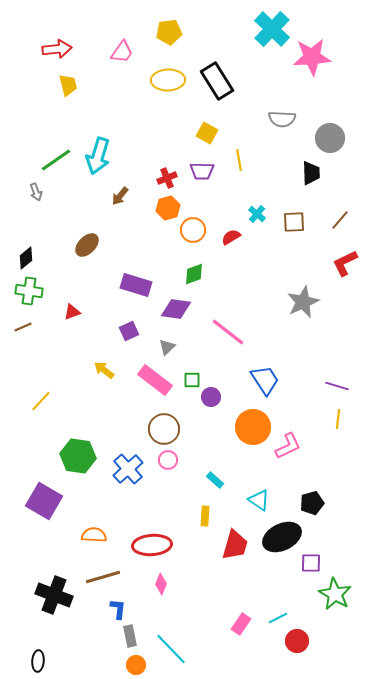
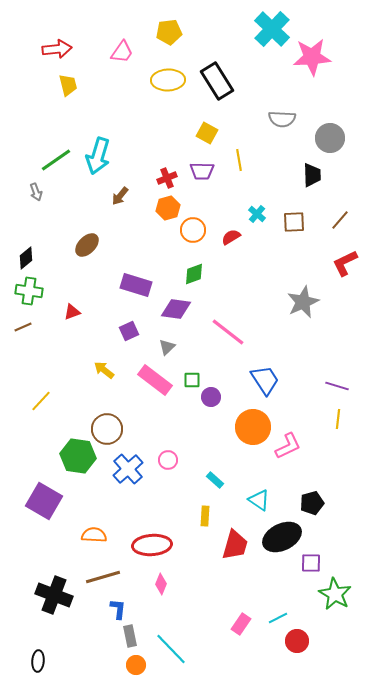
black trapezoid at (311, 173): moved 1 px right, 2 px down
brown circle at (164, 429): moved 57 px left
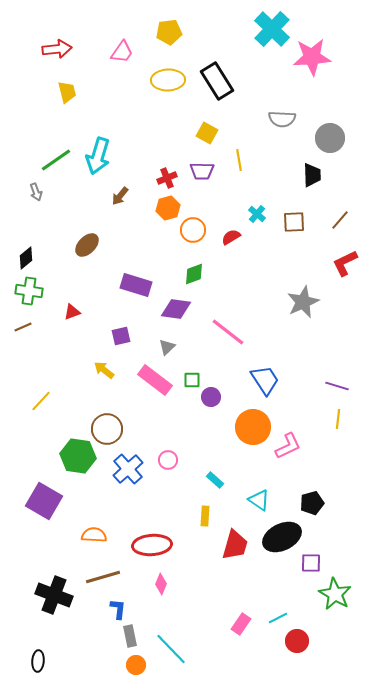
yellow trapezoid at (68, 85): moved 1 px left, 7 px down
purple square at (129, 331): moved 8 px left, 5 px down; rotated 12 degrees clockwise
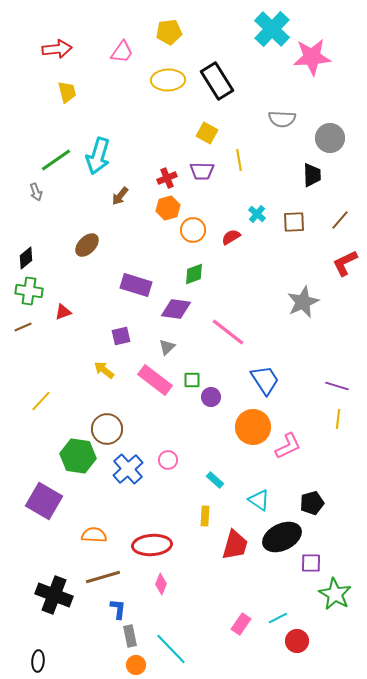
red triangle at (72, 312): moved 9 px left
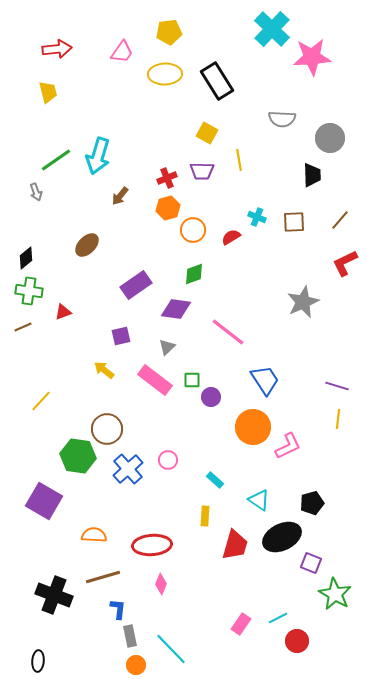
yellow ellipse at (168, 80): moved 3 px left, 6 px up
yellow trapezoid at (67, 92): moved 19 px left
cyan cross at (257, 214): moved 3 px down; rotated 18 degrees counterclockwise
purple rectangle at (136, 285): rotated 52 degrees counterclockwise
purple square at (311, 563): rotated 20 degrees clockwise
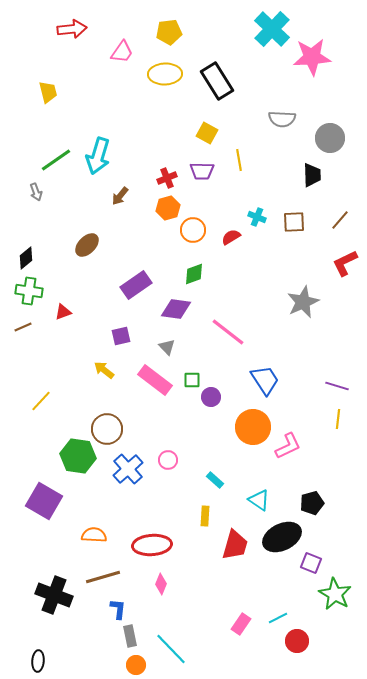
red arrow at (57, 49): moved 15 px right, 20 px up
gray triangle at (167, 347): rotated 30 degrees counterclockwise
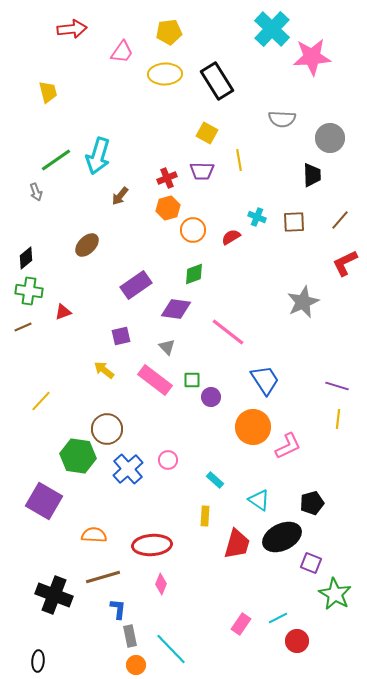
red trapezoid at (235, 545): moved 2 px right, 1 px up
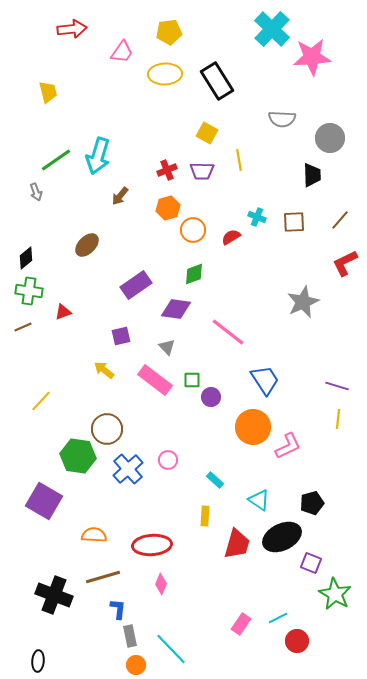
red cross at (167, 178): moved 8 px up
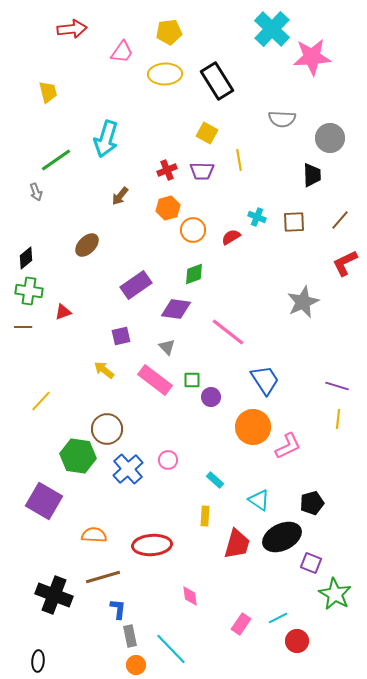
cyan arrow at (98, 156): moved 8 px right, 17 px up
brown line at (23, 327): rotated 24 degrees clockwise
pink diamond at (161, 584): moved 29 px right, 12 px down; rotated 30 degrees counterclockwise
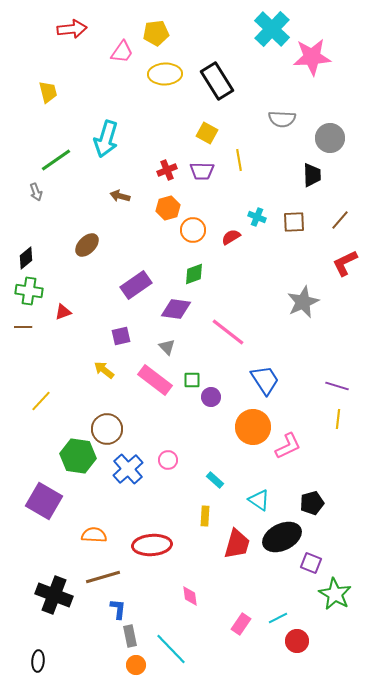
yellow pentagon at (169, 32): moved 13 px left, 1 px down
brown arrow at (120, 196): rotated 66 degrees clockwise
